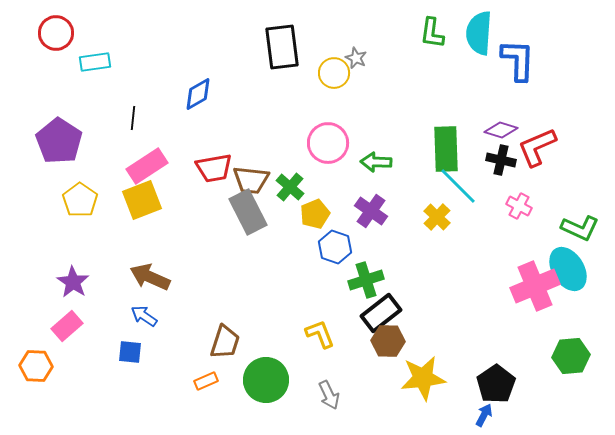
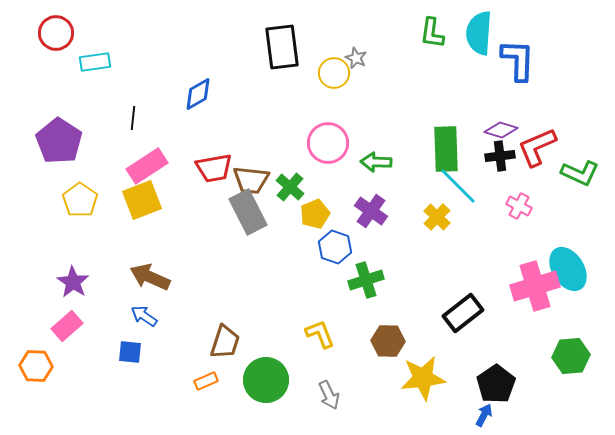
black cross at (501, 160): moved 1 px left, 4 px up; rotated 20 degrees counterclockwise
green L-shape at (580, 228): moved 55 px up
pink cross at (535, 286): rotated 6 degrees clockwise
black rectangle at (381, 313): moved 82 px right
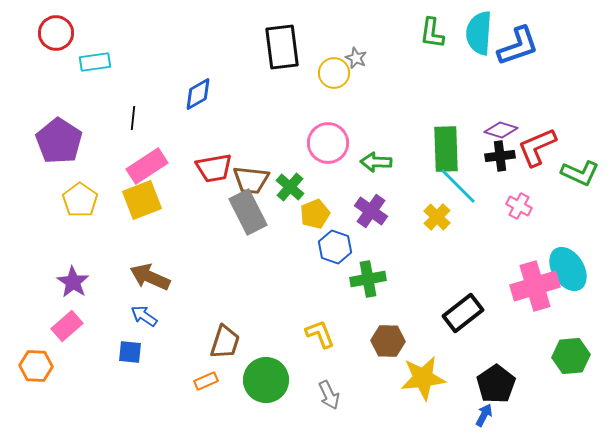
blue L-shape at (518, 60): moved 14 px up; rotated 69 degrees clockwise
green cross at (366, 280): moved 2 px right, 1 px up; rotated 8 degrees clockwise
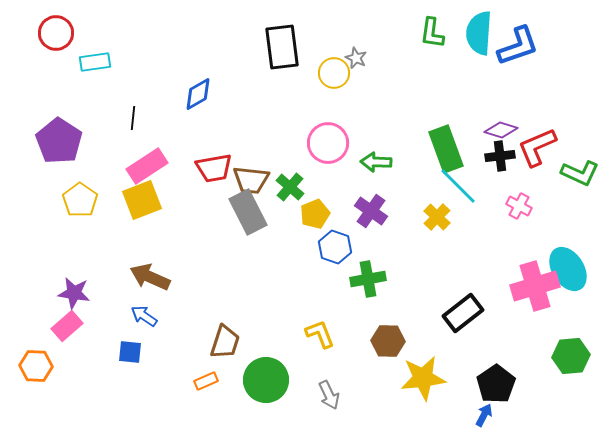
green rectangle at (446, 149): rotated 18 degrees counterclockwise
purple star at (73, 282): moved 1 px right, 11 px down; rotated 24 degrees counterclockwise
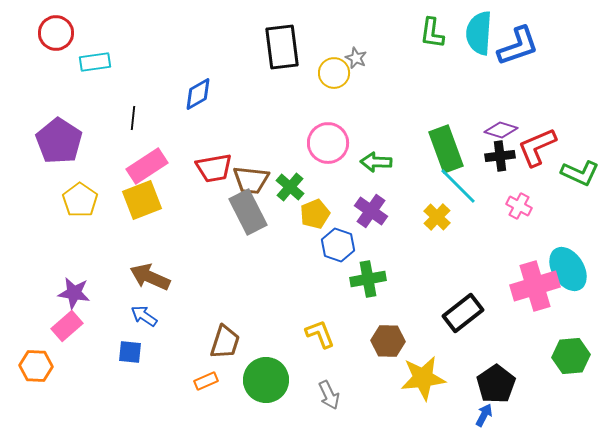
blue hexagon at (335, 247): moved 3 px right, 2 px up
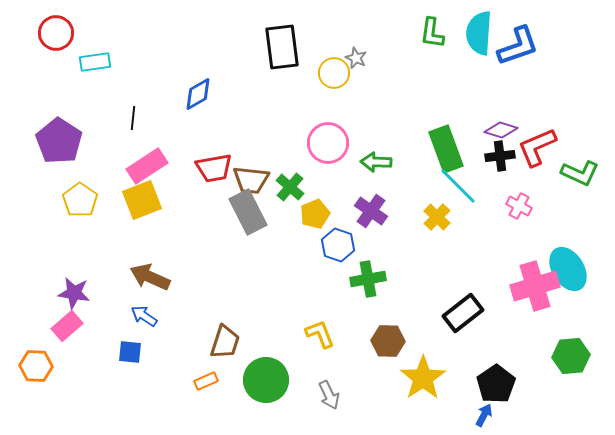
yellow star at (423, 378): rotated 27 degrees counterclockwise
